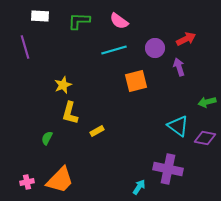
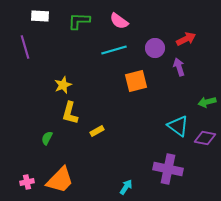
cyan arrow: moved 13 px left
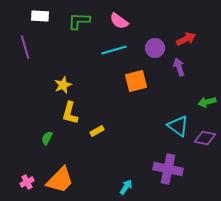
pink cross: rotated 16 degrees counterclockwise
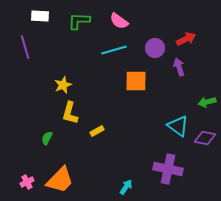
orange square: rotated 15 degrees clockwise
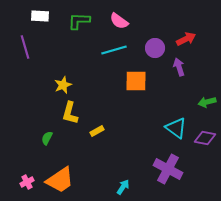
cyan triangle: moved 2 px left, 2 px down
purple cross: rotated 16 degrees clockwise
orange trapezoid: rotated 12 degrees clockwise
cyan arrow: moved 3 px left
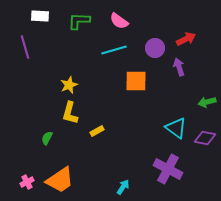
yellow star: moved 6 px right
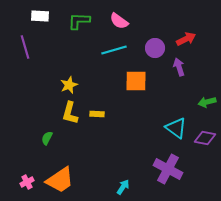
yellow rectangle: moved 17 px up; rotated 32 degrees clockwise
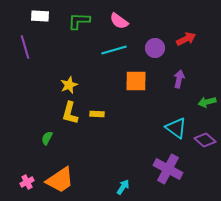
purple arrow: moved 12 px down; rotated 30 degrees clockwise
purple diamond: moved 2 px down; rotated 30 degrees clockwise
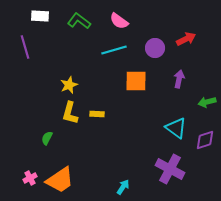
green L-shape: rotated 35 degrees clockwise
purple diamond: rotated 60 degrees counterclockwise
purple cross: moved 2 px right
pink cross: moved 3 px right, 4 px up
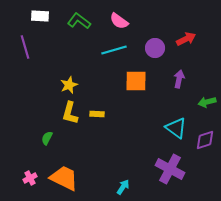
orange trapezoid: moved 4 px right, 2 px up; rotated 120 degrees counterclockwise
